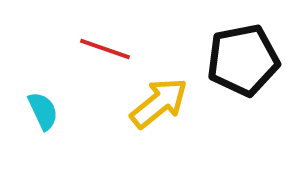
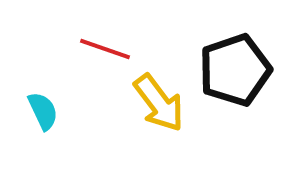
black pentagon: moved 8 px left, 10 px down; rotated 8 degrees counterclockwise
yellow arrow: rotated 92 degrees clockwise
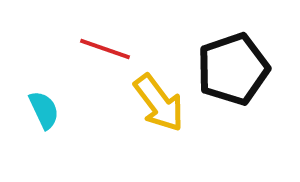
black pentagon: moved 2 px left, 1 px up
cyan semicircle: moved 1 px right, 1 px up
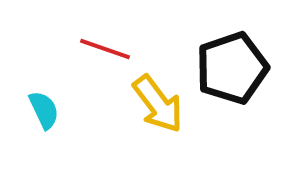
black pentagon: moved 1 px left, 1 px up
yellow arrow: moved 1 px left, 1 px down
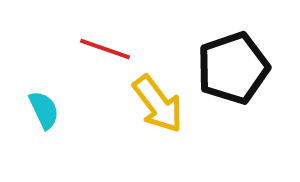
black pentagon: moved 1 px right
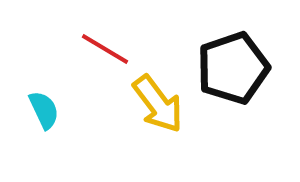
red line: rotated 12 degrees clockwise
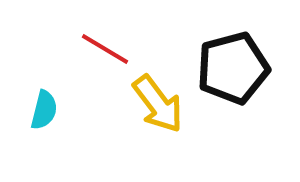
black pentagon: rotated 4 degrees clockwise
cyan semicircle: rotated 39 degrees clockwise
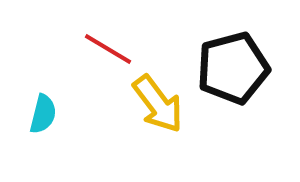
red line: moved 3 px right
cyan semicircle: moved 1 px left, 4 px down
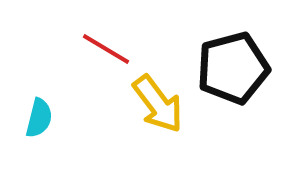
red line: moved 2 px left
cyan semicircle: moved 4 px left, 4 px down
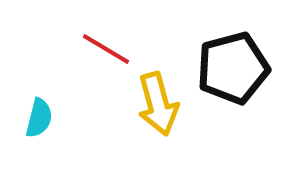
yellow arrow: rotated 22 degrees clockwise
